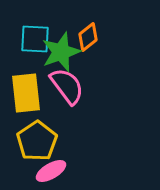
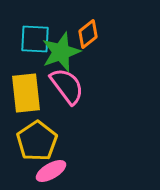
orange diamond: moved 3 px up
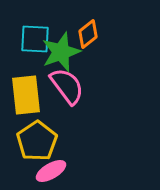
yellow rectangle: moved 2 px down
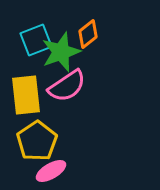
cyan square: moved 1 px right, 1 px down; rotated 24 degrees counterclockwise
pink semicircle: rotated 93 degrees clockwise
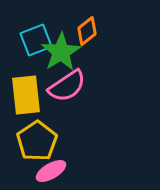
orange diamond: moved 1 px left, 3 px up
green star: rotated 12 degrees counterclockwise
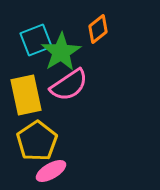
orange diamond: moved 11 px right, 2 px up
pink semicircle: moved 2 px right, 1 px up
yellow rectangle: rotated 6 degrees counterclockwise
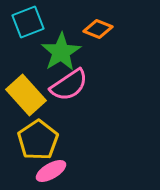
orange diamond: rotated 60 degrees clockwise
cyan square: moved 8 px left, 18 px up
yellow rectangle: rotated 30 degrees counterclockwise
yellow pentagon: moved 1 px right, 1 px up
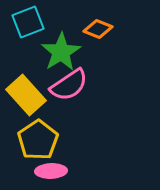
pink ellipse: rotated 28 degrees clockwise
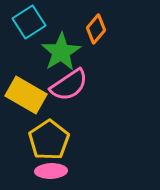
cyan square: moved 1 px right; rotated 12 degrees counterclockwise
orange diamond: moved 2 px left; rotated 72 degrees counterclockwise
yellow rectangle: rotated 18 degrees counterclockwise
yellow pentagon: moved 11 px right
